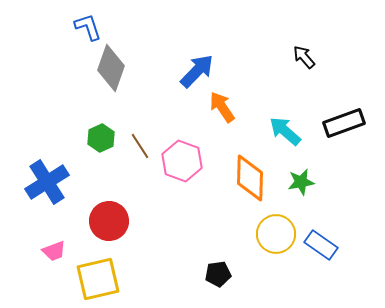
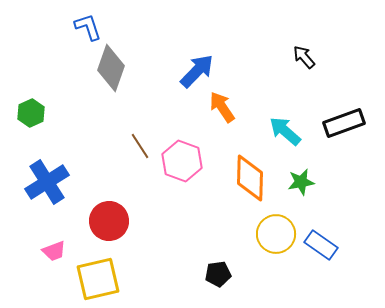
green hexagon: moved 70 px left, 25 px up
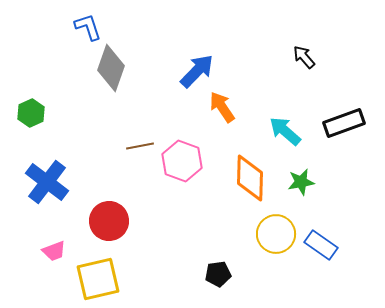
brown line: rotated 68 degrees counterclockwise
blue cross: rotated 21 degrees counterclockwise
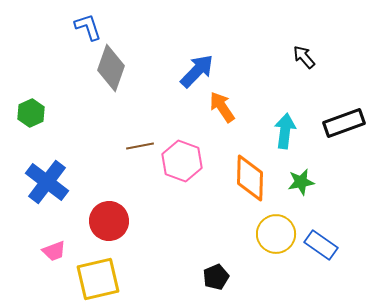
cyan arrow: rotated 56 degrees clockwise
black pentagon: moved 2 px left, 3 px down; rotated 15 degrees counterclockwise
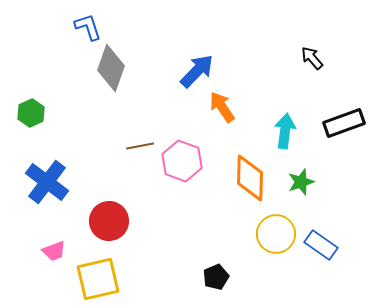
black arrow: moved 8 px right, 1 px down
green star: rotated 8 degrees counterclockwise
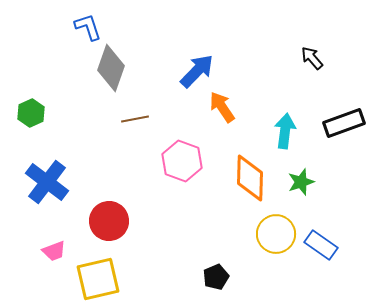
brown line: moved 5 px left, 27 px up
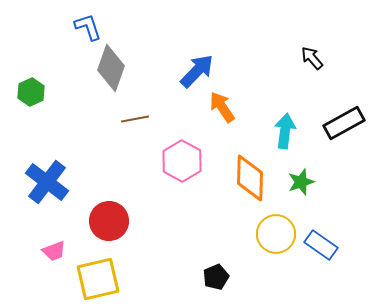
green hexagon: moved 21 px up
black rectangle: rotated 9 degrees counterclockwise
pink hexagon: rotated 9 degrees clockwise
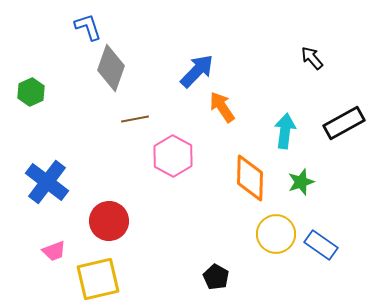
pink hexagon: moved 9 px left, 5 px up
black pentagon: rotated 20 degrees counterclockwise
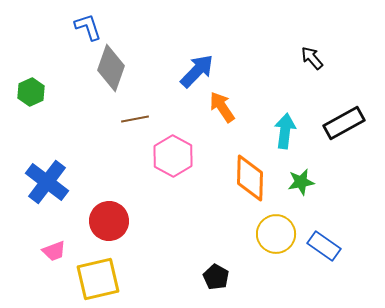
green star: rotated 8 degrees clockwise
blue rectangle: moved 3 px right, 1 px down
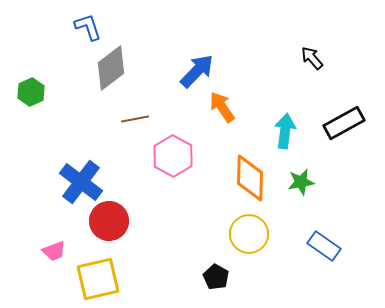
gray diamond: rotated 33 degrees clockwise
blue cross: moved 34 px right
yellow circle: moved 27 px left
